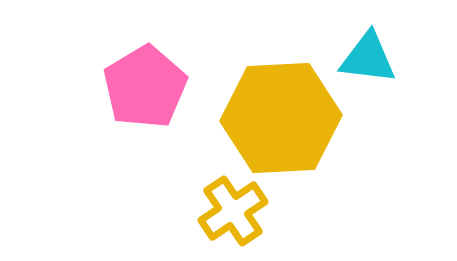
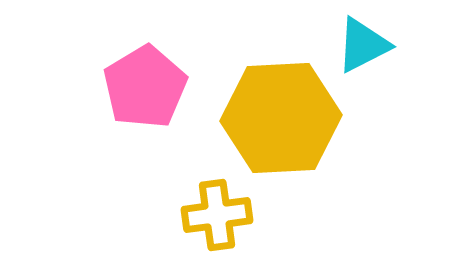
cyan triangle: moved 5 px left, 13 px up; rotated 34 degrees counterclockwise
yellow cross: moved 16 px left, 4 px down; rotated 26 degrees clockwise
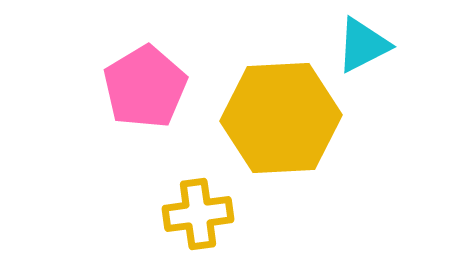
yellow cross: moved 19 px left, 1 px up
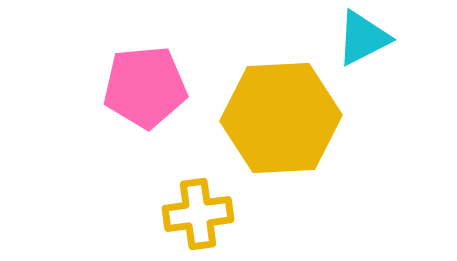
cyan triangle: moved 7 px up
pink pentagon: rotated 26 degrees clockwise
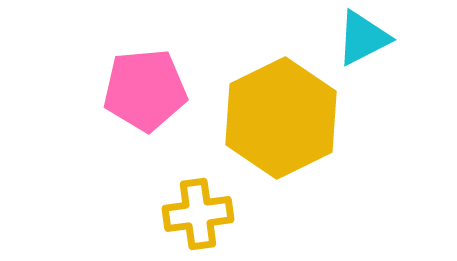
pink pentagon: moved 3 px down
yellow hexagon: rotated 23 degrees counterclockwise
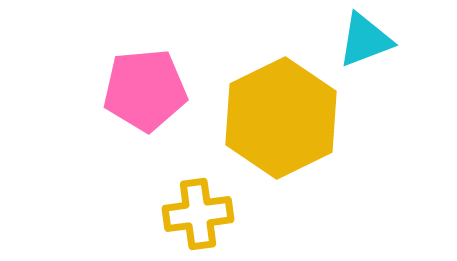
cyan triangle: moved 2 px right, 2 px down; rotated 6 degrees clockwise
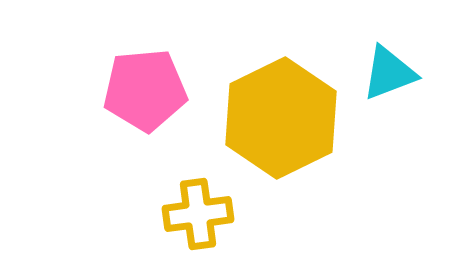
cyan triangle: moved 24 px right, 33 px down
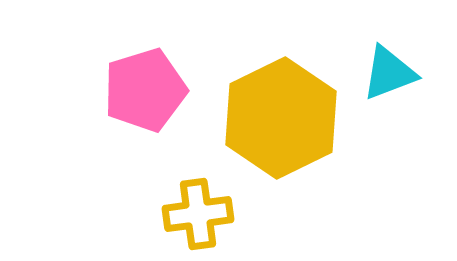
pink pentagon: rotated 12 degrees counterclockwise
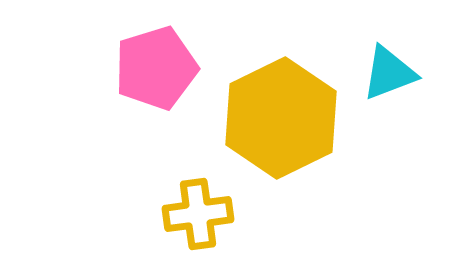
pink pentagon: moved 11 px right, 22 px up
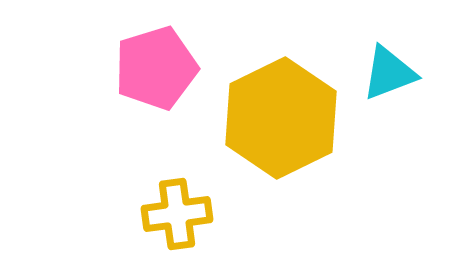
yellow cross: moved 21 px left
